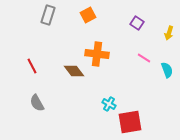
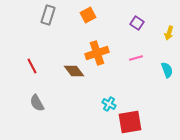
orange cross: moved 1 px up; rotated 25 degrees counterclockwise
pink line: moved 8 px left; rotated 48 degrees counterclockwise
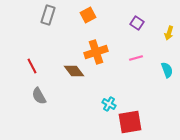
orange cross: moved 1 px left, 1 px up
gray semicircle: moved 2 px right, 7 px up
